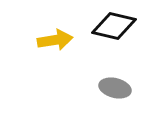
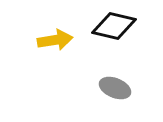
gray ellipse: rotated 8 degrees clockwise
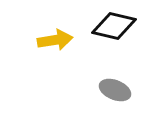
gray ellipse: moved 2 px down
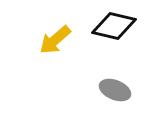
yellow arrow: rotated 148 degrees clockwise
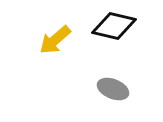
gray ellipse: moved 2 px left, 1 px up
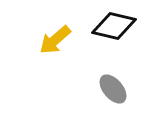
gray ellipse: rotated 28 degrees clockwise
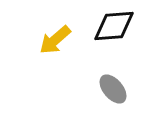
black diamond: rotated 18 degrees counterclockwise
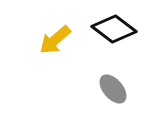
black diamond: moved 3 px down; rotated 42 degrees clockwise
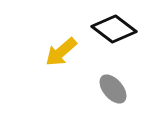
yellow arrow: moved 6 px right, 12 px down
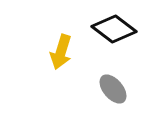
yellow arrow: rotated 32 degrees counterclockwise
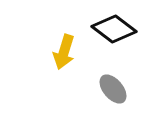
yellow arrow: moved 3 px right
